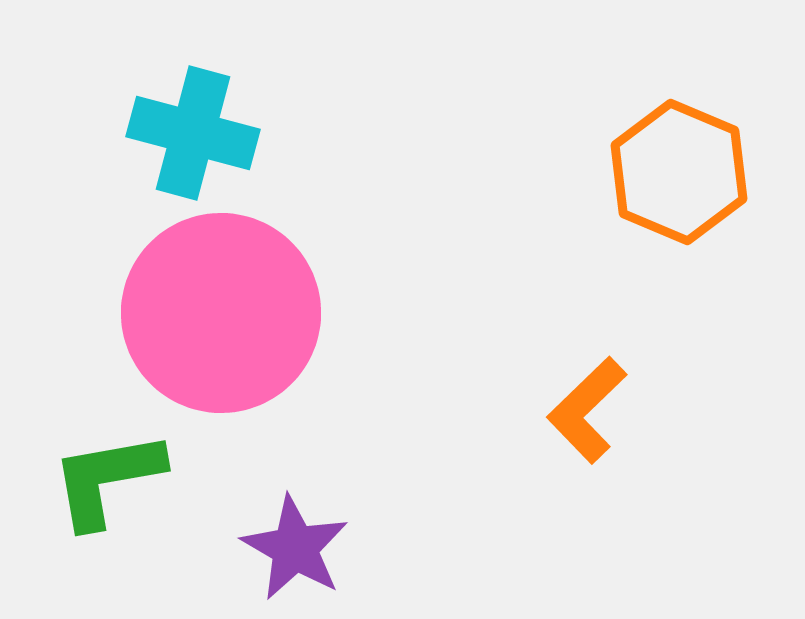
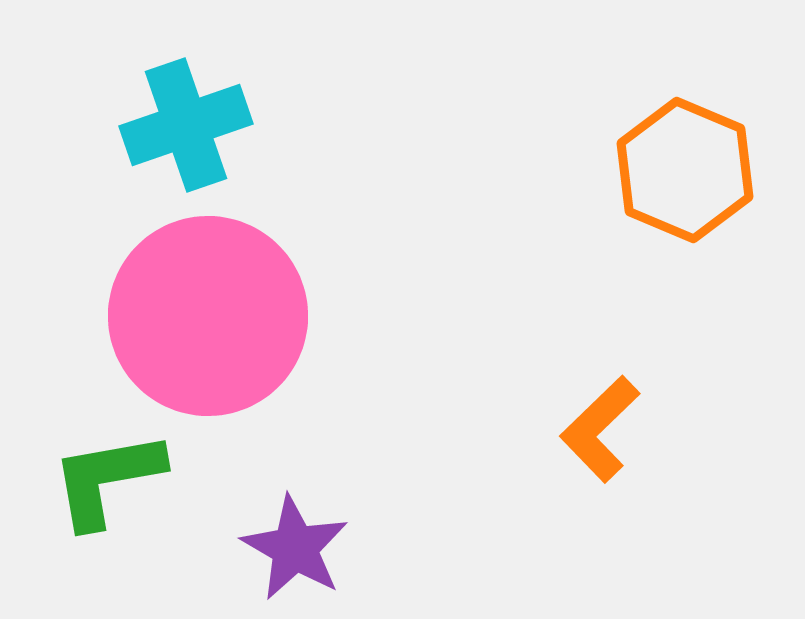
cyan cross: moved 7 px left, 8 px up; rotated 34 degrees counterclockwise
orange hexagon: moved 6 px right, 2 px up
pink circle: moved 13 px left, 3 px down
orange L-shape: moved 13 px right, 19 px down
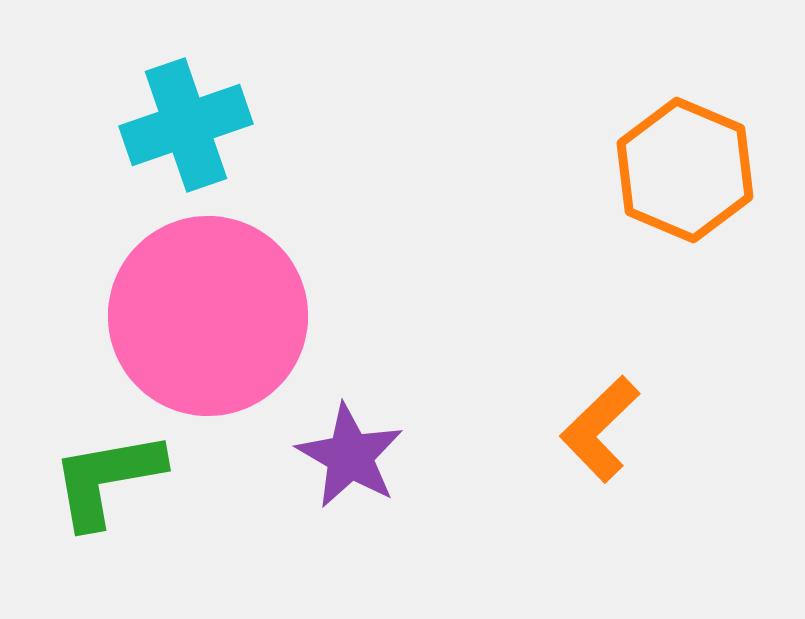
purple star: moved 55 px right, 92 px up
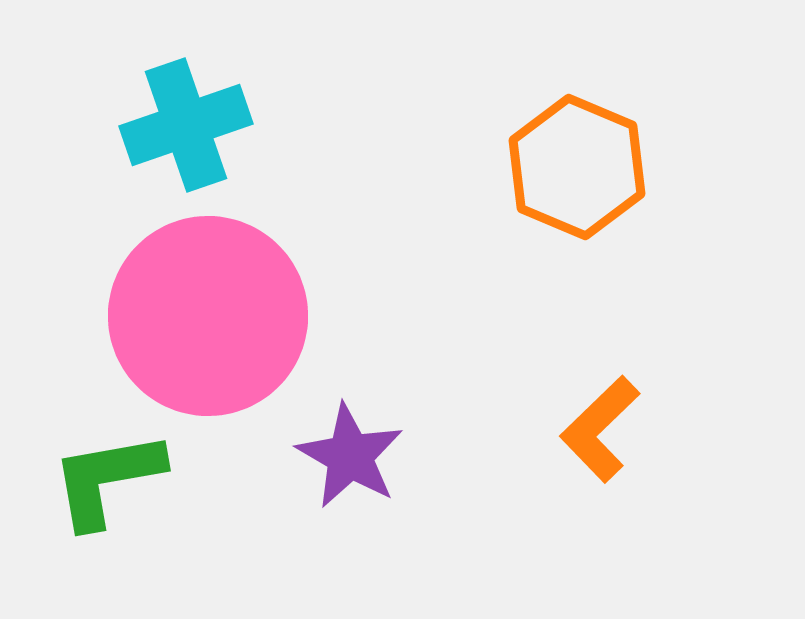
orange hexagon: moved 108 px left, 3 px up
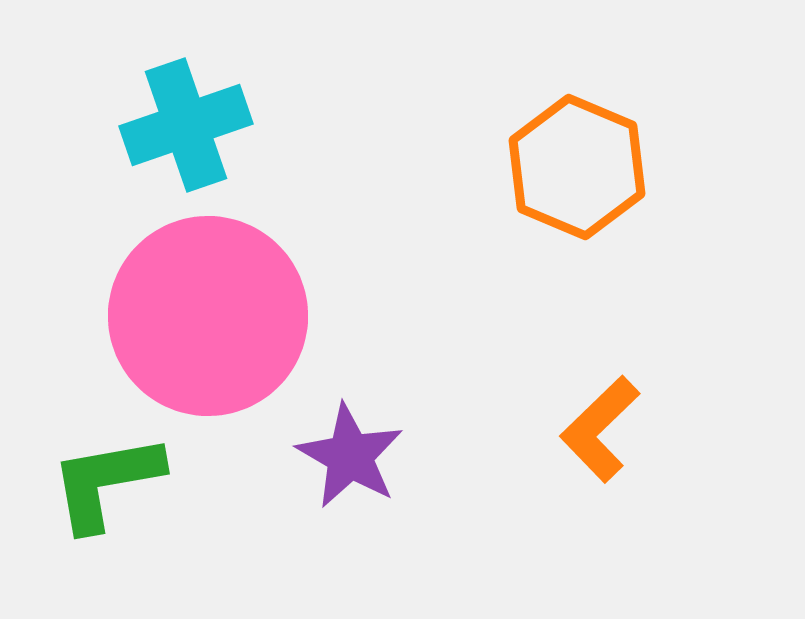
green L-shape: moved 1 px left, 3 px down
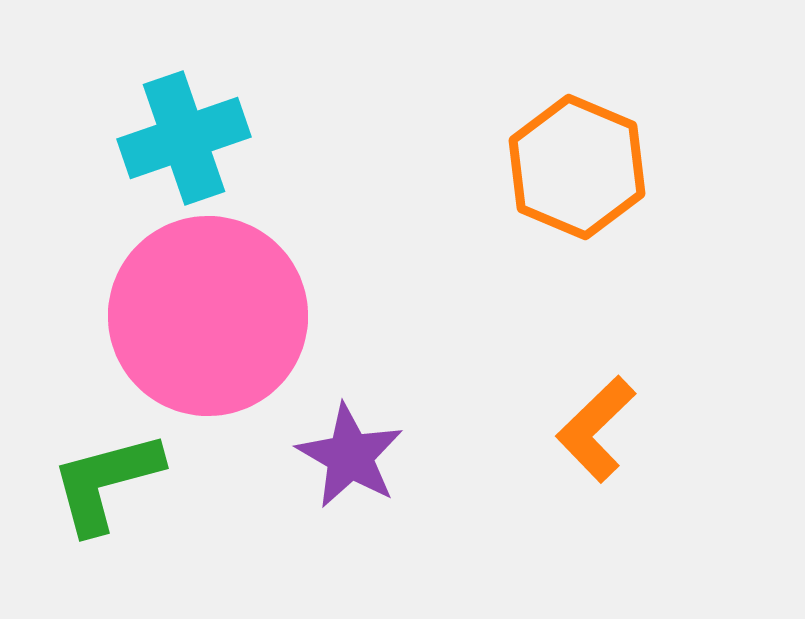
cyan cross: moved 2 px left, 13 px down
orange L-shape: moved 4 px left
green L-shape: rotated 5 degrees counterclockwise
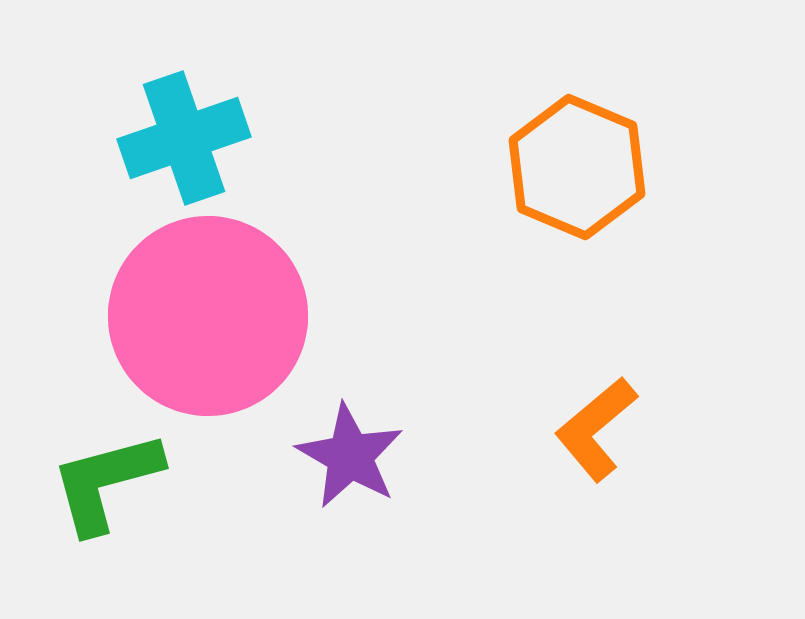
orange L-shape: rotated 4 degrees clockwise
